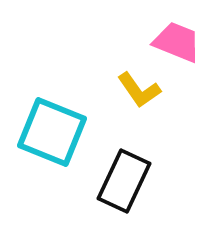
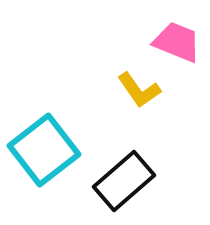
cyan square: moved 8 px left, 18 px down; rotated 30 degrees clockwise
black rectangle: rotated 24 degrees clockwise
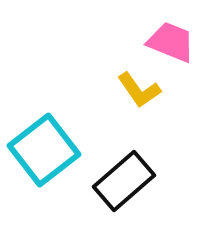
pink trapezoid: moved 6 px left
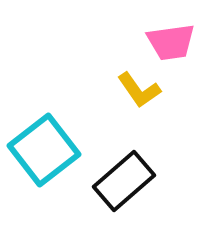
pink trapezoid: rotated 150 degrees clockwise
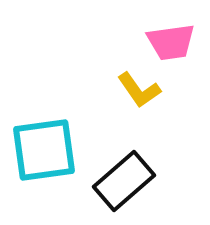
cyan square: rotated 30 degrees clockwise
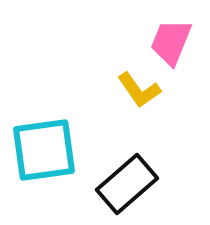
pink trapezoid: rotated 120 degrees clockwise
black rectangle: moved 3 px right, 3 px down
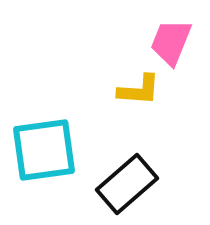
yellow L-shape: rotated 51 degrees counterclockwise
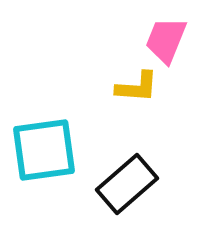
pink trapezoid: moved 5 px left, 2 px up
yellow L-shape: moved 2 px left, 3 px up
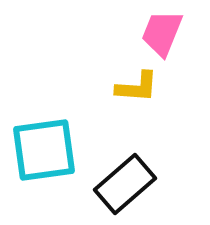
pink trapezoid: moved 4 px left, 7 px up
black rectangle: moved 2 px left
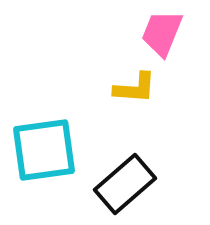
yellow L-shape: moved 2 px left, 1 px down
